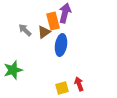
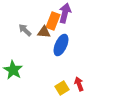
orange rectangle: rotated 36 degrees clockwise
brown triangle: rotated 40 degrees clockwise
blue ellipse: rotated 15 degrees clockwise
green star: rotated 24 degrees counterclockwise
yellow square: rotated 16 degrees counterclockwise
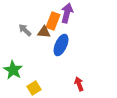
purple arrow: moved 2 px right
yellow square: moved 28 px left
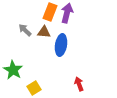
orange rectangle: moved 3 px left, 9 px up
blue ellipse: rotated 15 degrees counterclockwise
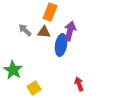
purple arrow: moved 3 px right, 18 px down
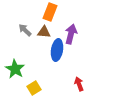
purple arrow: moved 1 px right, 3 px down
blue ellipse: moved 4 px left, 5 px down
green star: moved 2 px right, 1 px up
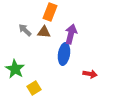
blue ellipse: moved 7 px right, 4 px down
red arrow: moved 11 px right, 10 px up; rotated 120 degrees clockwise
